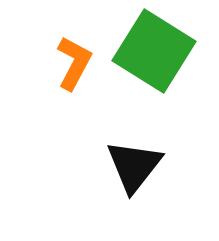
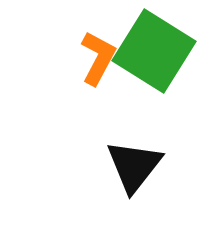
orange L-shape: moved 24 px right, 5 px up
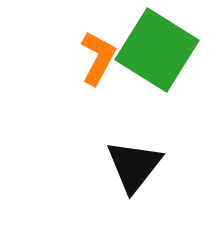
green square: moved 3 px right, 1 px up
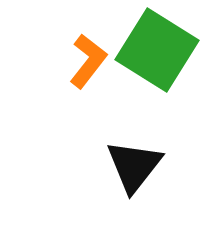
orange L-shape: moved 10 px left, 3 px down; rotated 10 degrees clockwise
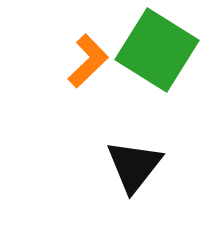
orange L-shape: rotated 8 degrees clockwise
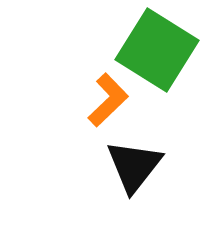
orange L-shape: moved 20 px right, 39 px down
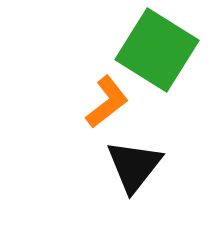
orange L-shape: moved 1 px left, 2 px down; rotated 6 degrees clockwise
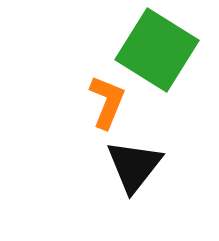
orange L-shape: rotated 30 degrees counterclockwise
